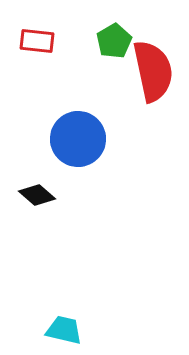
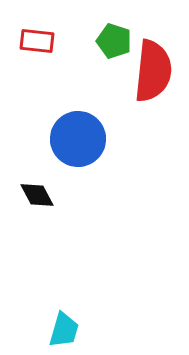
green pentagon: rotated 24 degrees counterclockwise
red semicircle: rotated 18 degrees clockwise
black diamond: rotated 21 degrees clockwise
cyan trapezoid: rotated 93 degrees clockwise
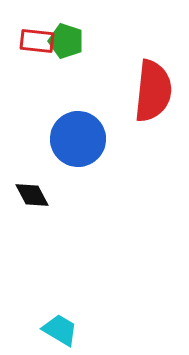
green pentagon: moved 48 px left
red semicircle: moved 20 px down
black diamond: moved 5 px left
cyan trapezoid: moved 4 px left; rotated 75 degrees counterclockwise
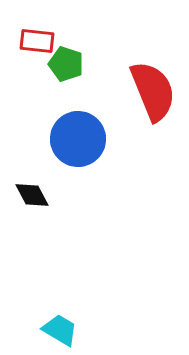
green pentagon: moved 23 px down
red semicircle: rotated 28 degrees counterclockwise
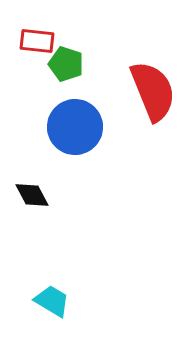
blue circle: moved 3 px left, 12 px up
cyan trapezoid: moved 8 px left, 29 px up
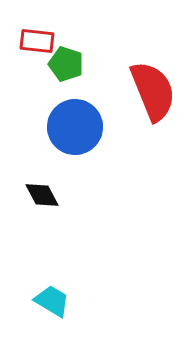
black diamond: moved 10 px right
